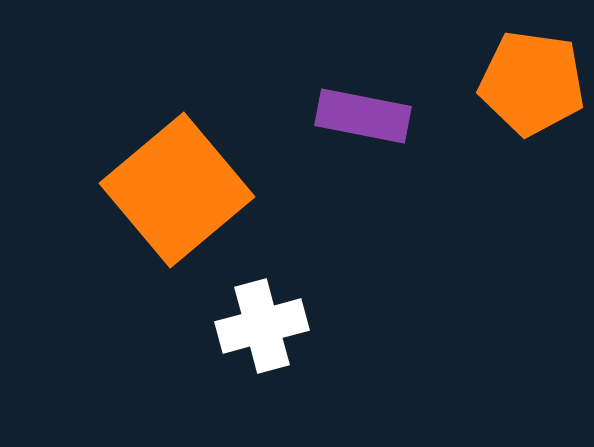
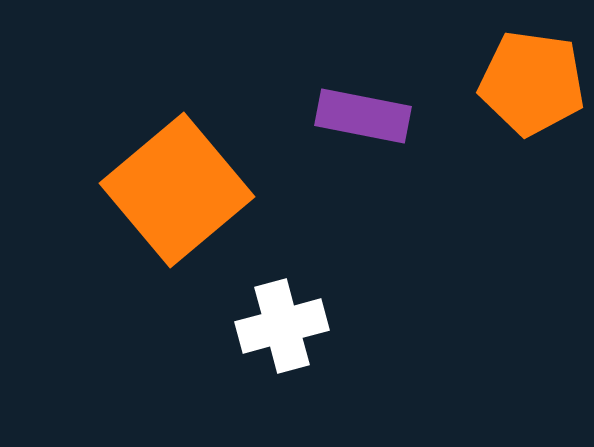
white cross: moved 20 px right
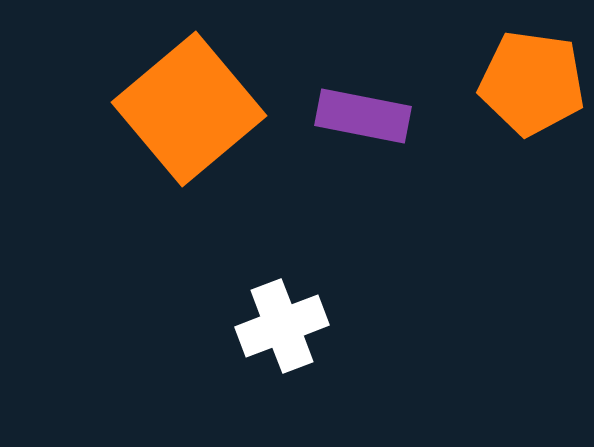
orange square: moved 12 px right, 81 px up
white cross: rotated 6 degrees counterclockwise
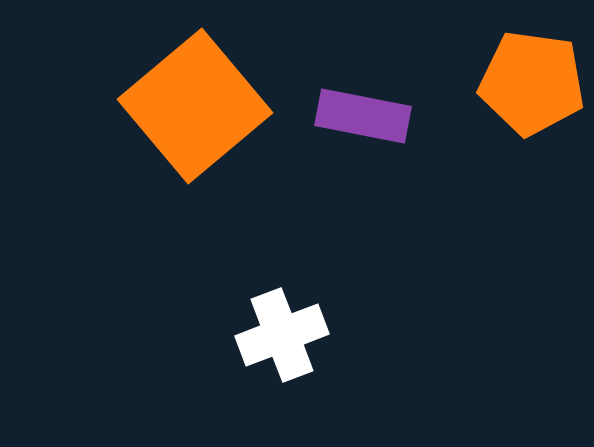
orange square: moved 6 px right, 3 px up
white cross: moved 9 px down
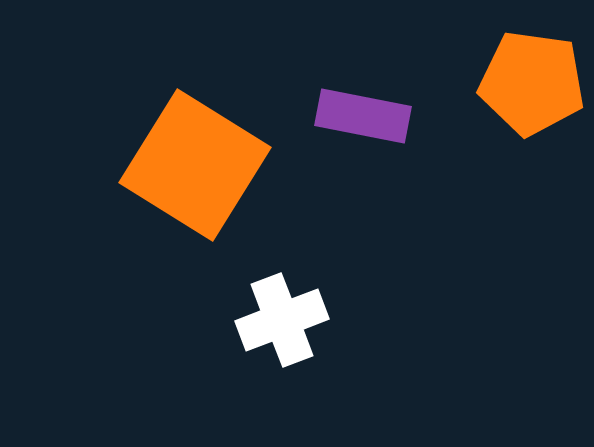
orange square: moved 59 px down; rotated 18 degrees counterclockwise
white cross: moved 15 px up
